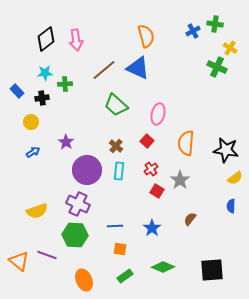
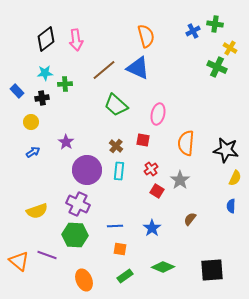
red square at (147, 141): moved 4 px left, 1 px up; rotated 32 degrees counterclockwise
yellow semicircle at (235, 178): rotated 28 degrees counterclockwise
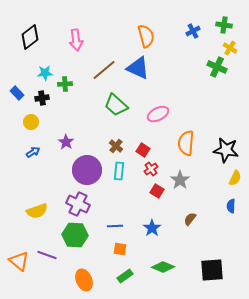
green cross at (215, 24): moved 9 px right, 1 px down
black diamond at (46, 39): moved 16 px left, 2 px up
blue rectangle at (17, 91): moved 2 px down
pink ellipse at (158, 114): rotated 50 degrees clockwise
red square at (143, 140): moved 10 px down; rotated 24 degrees clockwise
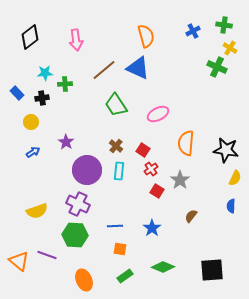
green trapezoid at (116, 105): rotated 15 degrees clockwise
brown semicircle at (190, 219): moved 1 px right, 3 px up
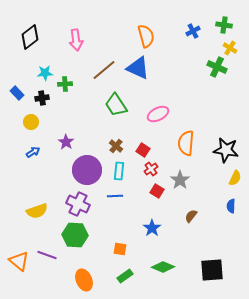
blue line at (115, 226): moved 30 px up
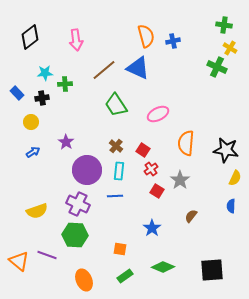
blue cross at (193, 31): moved 20 px left, 10 px down; rotated 16 degrees clockwise
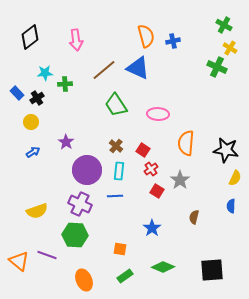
green cross at (224, 25): rotated 21 degrees clockwise
black cross at (42, 98): moved 5 px left; rotated 24 degrees counterclockwise
pink ellipse at (158, 114): rotated 30 degrees clockwise
purple cross at (78, 204): moved 2 px right
brown semicircle at (191, 216): moved 3 px right, 1 px down; rotated 24 degrees counterclockwise
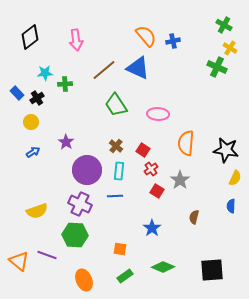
orange semicircle at (146, 36): rotated 25 degrees counterclockwise
